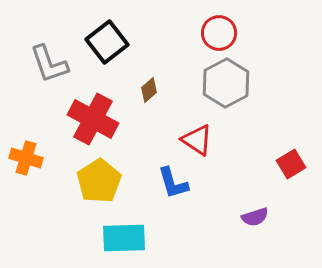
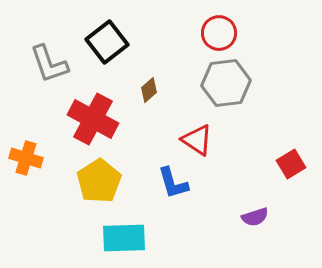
gray hexagon: rotated 21 degrees clockwise
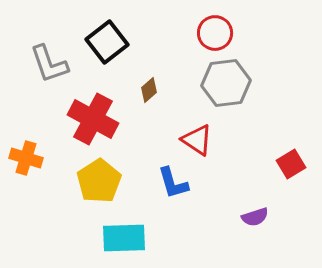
red circle: moved 4 px left
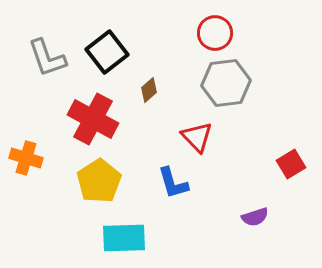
black square: moved 10 px down
gray L-shape: moved 2 px left, 6 px up
red triangle: moved 3 px up; rotated 12 degrees clockwise
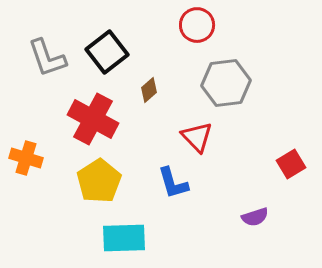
red circle: moved 18 px left, 8 px up
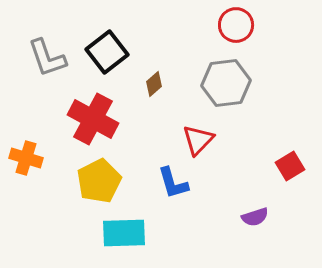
red circle: moved 39 px right
brown diamond: moved 5 px right, 6 px up
red triangle: moved 1 px right, 3 px down; rotated 28 degrees clockwise
red square: moved 1 px left, 2 px down
yellow pentagon: rotated 6 degrees clockwise
cyan rectangle: moved 5 px up
